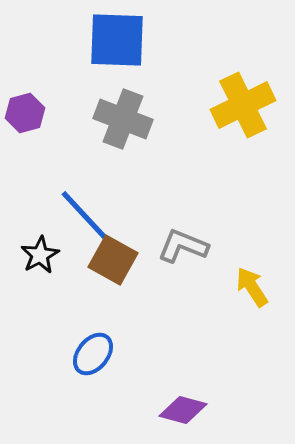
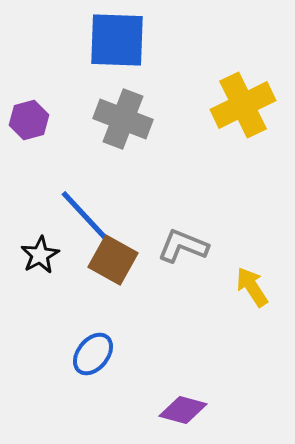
purple hexagon: moved 4 px right, 7 px down
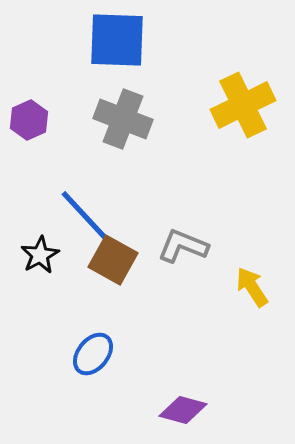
purple hexagon: rotated 9 degrees counterclockwise
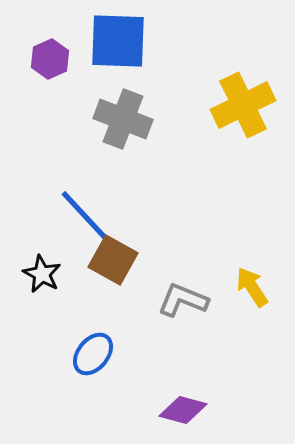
blue square: moved 1 px right, 1 px down
purple hexagon: moved 21 px right, 61 px up
gray L-shape: moved 54 px down
black star: moved 2 px right, 19 px down; rotated 15 degrees counterclockwise
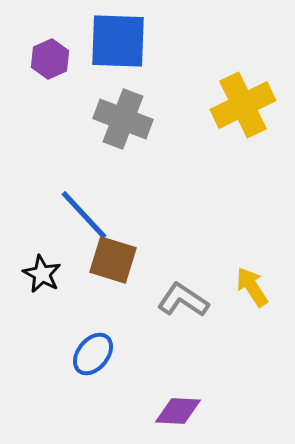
brown square: rotated 12 degrees counterclockwise
gray L-shape: rotated 12 degrees clockwise
purple diamond: moved 5 px left, 1 px down; rotated 12 degrees counterclockwise
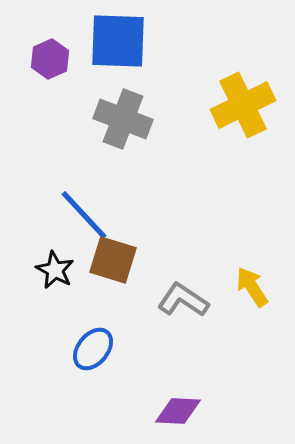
black star: moved 13 px right, 4 px up
blue ellipse: moved 5 px up
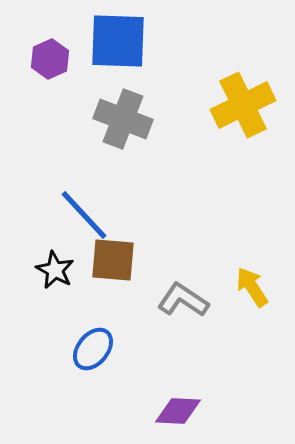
brown square: rotated 12 degrees counterclockwise
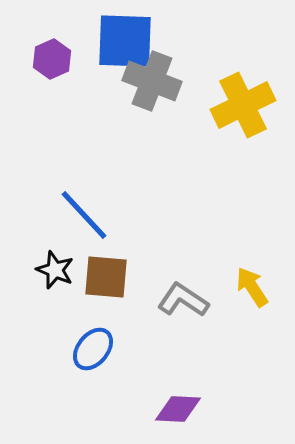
blue square: moved 7 px right
purple hexagon: moved 2 px right
gray cross: moved 29 px right, 38 px up
brown square: moved 7 px left, 17 px down
black star: rotated 6 degrees counterclockwise
purple diamond: moved 2 px up
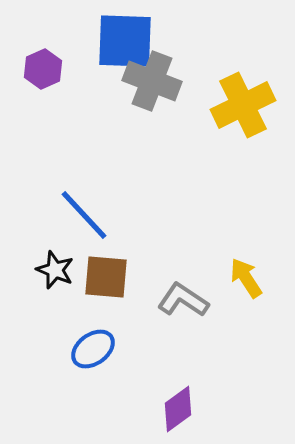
purple hexagon: moved 9 px left, 10 px down
yellow arrow: moved 6 px left, 9 px up
blue ellipse: rotated 15 degrees clockwise
purple diamond: rotated 39 degrees counterclockwise
